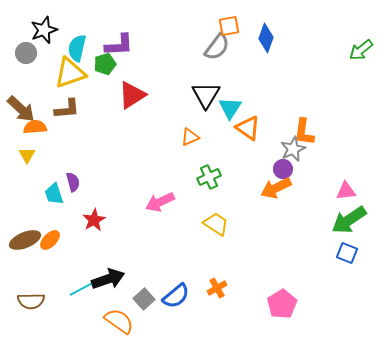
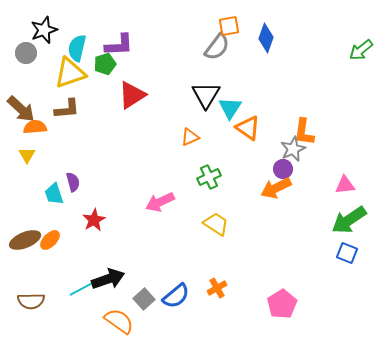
pink triangle at (346, 191): moved 1 px left, 6 px up
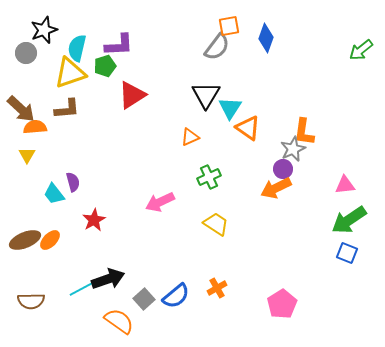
green pentagon at (105, 64): moved 2 px down
cyan trapezoid at (54, 194): rotated 20 degrees counterclockwise
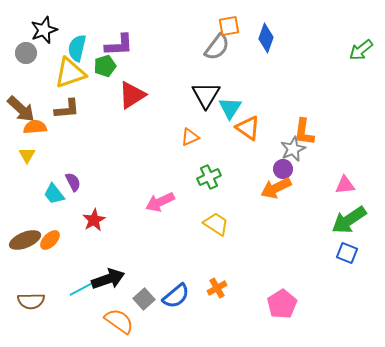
purple semicircle at (73, 182): rotated 12 degrees counterclockwise
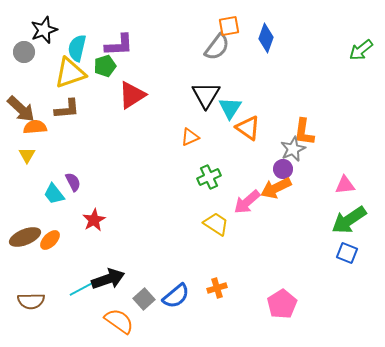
gray circle at (26, 53): moved 2 px left, 1 px up
pink arrow at (160, 202): moved 87 px right; rotated 16 degrees counterclockwise
brown ellipse at (25, 240): moved 3 px up
orange cross at (217, 288): rotated 12 degrees clockwise
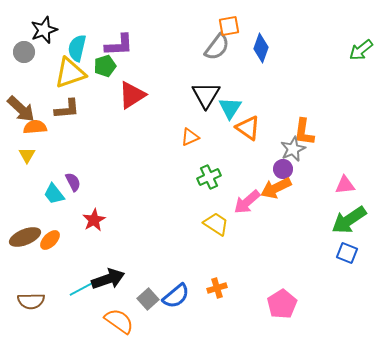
blue diamond at (266, 38): moved 5 px left, 10 px down
gray square at (144, 299): moved 4 px right
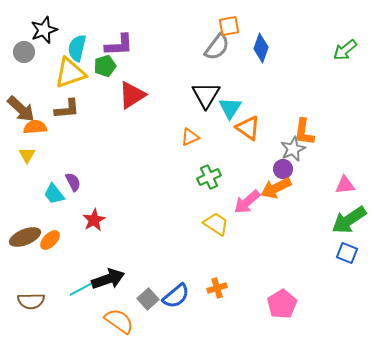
green arrow at (361, 50): moved 16 px left
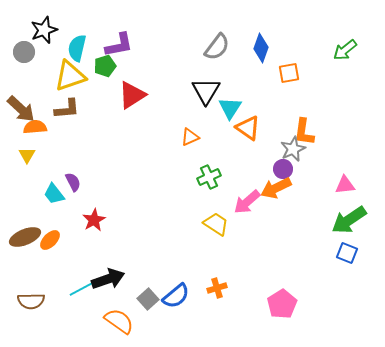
orange square at (229, 26): moved 60 px right, 47 px down
purple L-shape at (119, 45): rotated 8 degrees counterclockwise
yellow triangle at (70, 73): moved 3 px down
black triangle at (206, 95): moved 4 px up
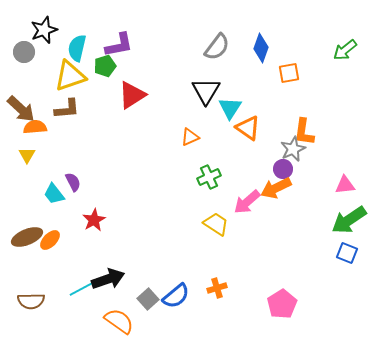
brown ellipse at (25, 237): moved 2 px right
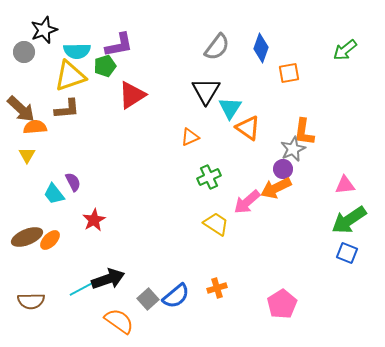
cyan semicircle at (77, 48): moved 3 px down; rotated 104 degrees counterclockwise
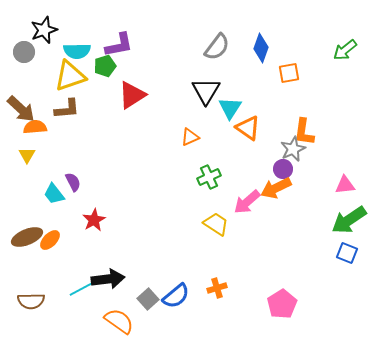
black arrow at (108, 279): rotated 12 degrees clockwise
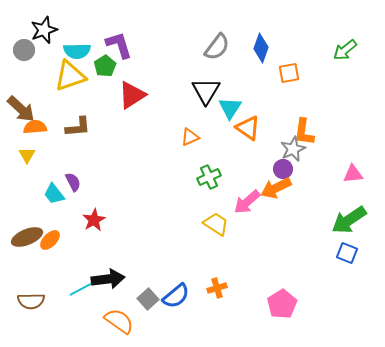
purple L-shape at (119, 45): rotated 96 degrees counterclockwise
gray circle at (24, 52): moved 2 px up
green pentagon at (105, 66): rotated 15 degrees counterclockwise
brown L-shape at (67, 109): moved 11 px right, 18 px down
pink triangle at (345, 185): moved 8 px right, 11 px up
